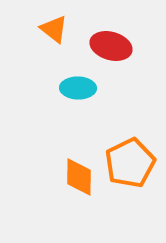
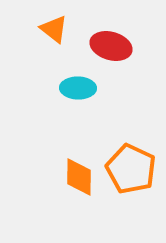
orange pentagon: moved 1 px right, 6 px down; rotated 21 degrees counterclockwise
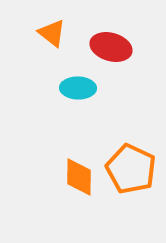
orange triangle: moved 2 px left, 4 px down
red ellipse: moved 1 px down
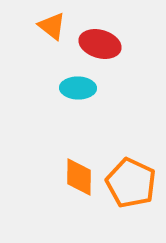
orange triangle: moved 7 px up
red ellipse: moved 11 px left, 3 px up
orange pentagon: moved 14 px down
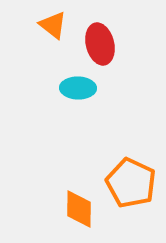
orange triangle: moved 1 px right, 1 px up
red ellipse: rotated 60 degrees clockwise
orange diamond: moved 32 px down
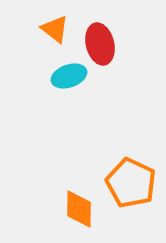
orange triangle: moved 2 px right, 4 px down
cyan ellipse: moved 9 px left, 12 px up; rotated 20 degrees counterclockwise
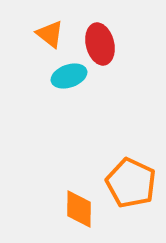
orange triangle: moved 5 px left, 5 px down
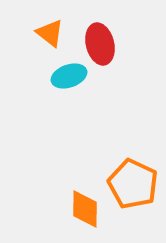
orange triangle: moved 1 px up
orange pentagon: moved 2 px right, 1 px down
orange diamond: moved 6 px right
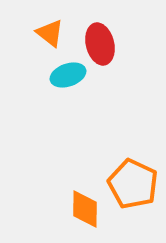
cyan ellipse: moved 1 px left, 1 px up
